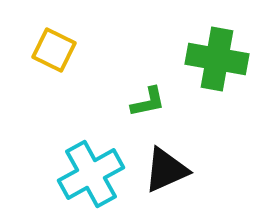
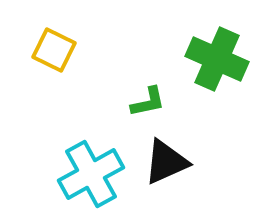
green cross: rotated 14 degrees clockwise
black triangle: moved 8 px up
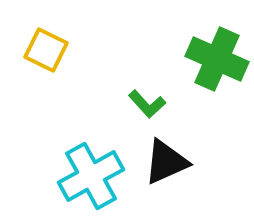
yellow square: moved 8 px left
green L-shape: moved 1 px left, 2 px down; rotated 60 degrees clockwise
cyan cross: moved 2 px down
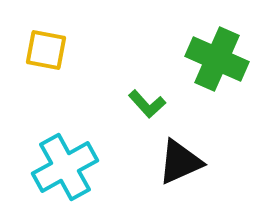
yellow square: rotated 15 degrees counterclockwise
black triangle: moved 14 px right
cyan cross: moved 26 px left, 9 px up
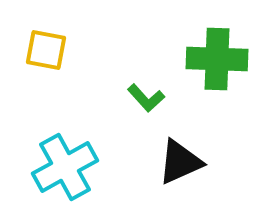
green cross: rotated 22 degrees counterclockwise
green L-shape: moved 1 px left, 6 px up
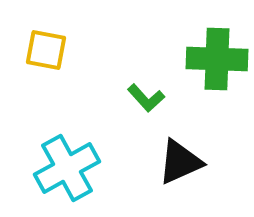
cyan cross: moved 2 px right, 1 px down
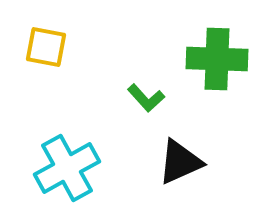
yellow square: moved 3 px up
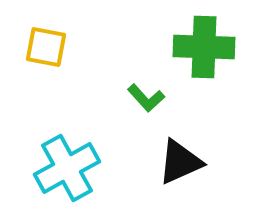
green cross: moved 13 px left, 12 px up
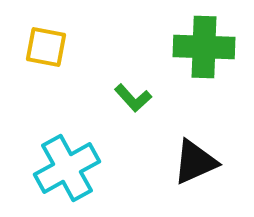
green L-shape: moved 13 px left
black triangle: moved 15 px right
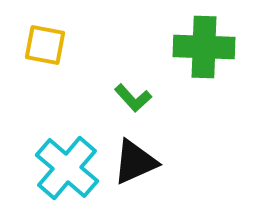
yellow square: moved 1 px left, 2 px up
black triangle: moved 60 px left
cyan cross: rotated 20 degrees counterclockwise
